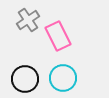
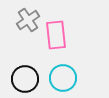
pink rectangle: moved 2 px left, 1 px up; rotated 20 degrees clockwise
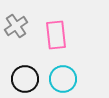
gray cross: moved 12 px left, 6 px down
cyan circle: moved 1 px down
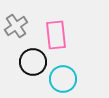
black circle: moved 8 px right, 17 px up
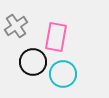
pink rectangle: moved 2 px down; rotated 16 degrees clockwise
cyan circle: moved 5 px up
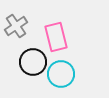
pink rectangle: rotated 24 degrees counterclockwise
cyan circle: moved 2 px left
